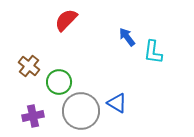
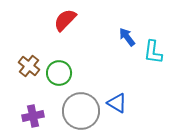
red semicircle: moved 1 px left
green circle: moved 9 px up
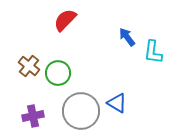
green circle: moved 1 px left
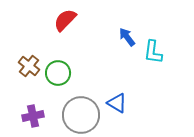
gray circle: moved 4 px down
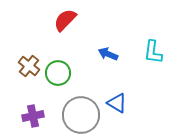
blue arrow: moved 19 px left, 17 px down; rotated 30 degrees counterclockwise
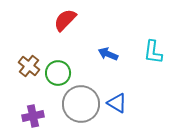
gray circle: moved 11 px up
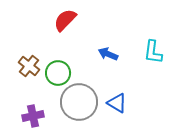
gray circle: moved 2 px left, 2 px up
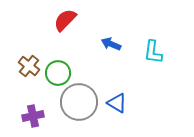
blue arrow: moved 3 px right, 10 px up
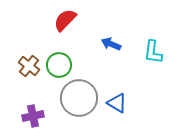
green circle: moved 1 px right, 8 px up
gray circle: moved 4 px up
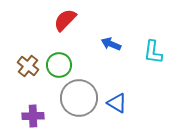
brown cross: moved 1 px left
purple cross: rotated 10 degrees clockwise
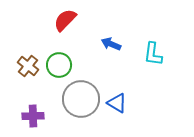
cyan L-shape: moved 2 px down
gray circle: moved 2 px right, 1 px down
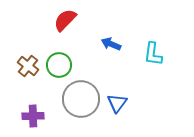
blue triangle: rotated 35 degrees clockwise
